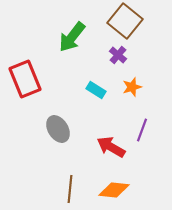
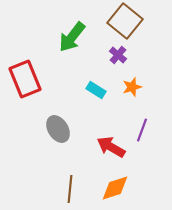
orange diamond: moved 1 px right, 2 px up; rotated 24 degrees counterclockwise
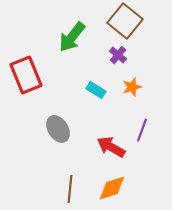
red rectangle: moved 1 px right, 4 px up
orange diamond: moved 3 px left
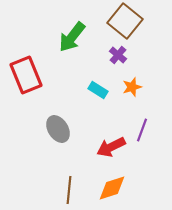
cyan rectangle: moved 2 px right
red arrow: rotated 56 degrees counterclockwise
brown line: moved 1 px left, 1 px down
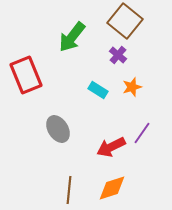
purple line: moved 3 px down; rotated 15 degrees clockwise
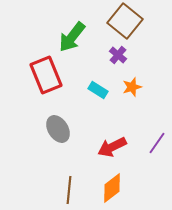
red rectangle: moved 20 px right
purple line: moved 15 px right, 10 px down
red arrow: moved 1 px right
orange diamond: rotated 20 degrees counterclockwise
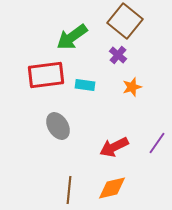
green arrow: rotated 16 degrees clockwise
red rectangle: rotated 75 degrees counterclockwise
cyan rectangle: moved 13 px left, 5 px up; rotated 24 degrees counterclockwise
gray ellipse: moved 3 px up
red arrow: moved 2 px right
orange diamond: rotated 24 degrees clockwise
